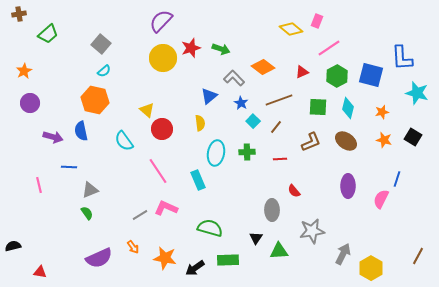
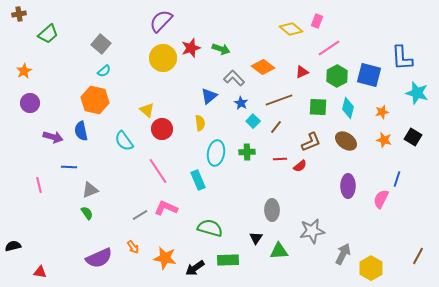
blue square at (371, 75): moved 2 px left
red semicircle at (294, 191): moved 6 px right, 25 px up; rotated 88 degrees counterclockwise
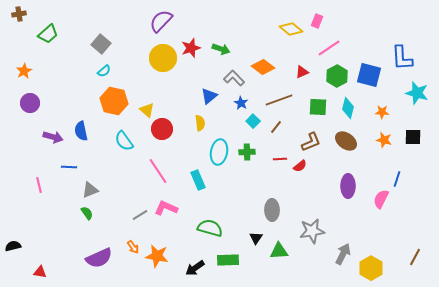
orange hexagon at (95, 100): moved 19 px right, 1 px down
orange star at (382, 112): rotated 16 degrees clockwise
black square at (413, 137): rotated 30 degrees counterclockwise
cyan ellipse at (216, 153): moved 3 px right, 1 px up
brown line at (418, 256): moved 3 px left, 1 px down
orange star at (165, 258): moved 8 px left, 2 px up
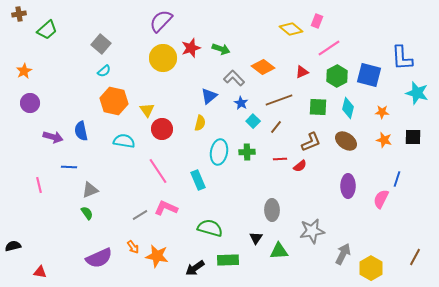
green trapezoid at (48, 34): moved 1 px left, 4 px up
yellow triangle at (147, 110): rotated 14 degrees clockwise
yellow semicircle at (200, 123): rotated 21 degrees clockwise
cyan semicircle at (124, 141): rotated 135 degrees clockwise
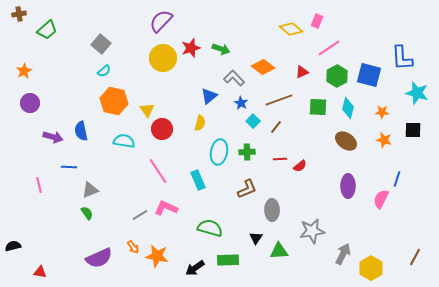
black square at (413, 137): moved 7 px up
brown L-shape at (311, 142): moved 64 px left, 47 px down
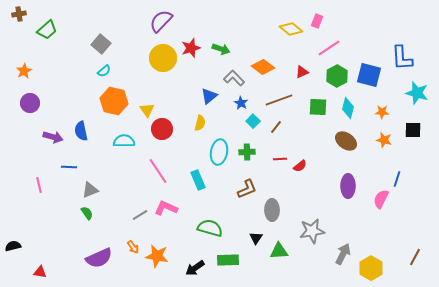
cyan semicircle at (124, 141): rotated 10 degrees counterclockwise
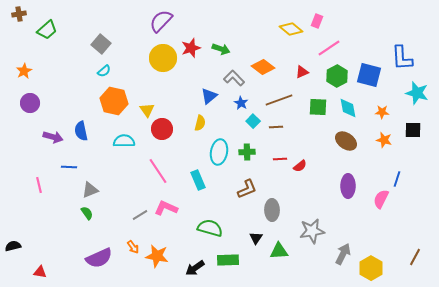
cyan diamond at (348, 108): rotated 25 degrees counterclockwise
brown line at (276, 127): rotated 48 degrees clockwise
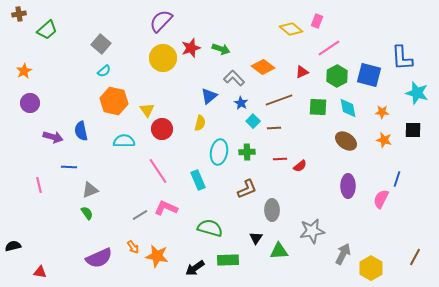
brown line at (276, 127): moved 2 px left, 1 px down
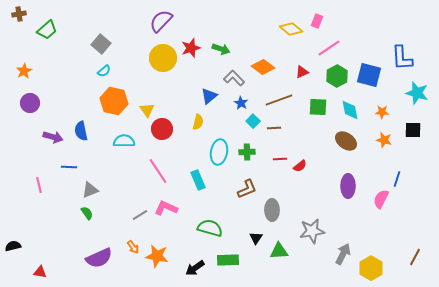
cyan diamond at (348, 108): moved 2 px right, 2 px down
yellow semicircle at (200, 123): moved 2 px left, 1 px up
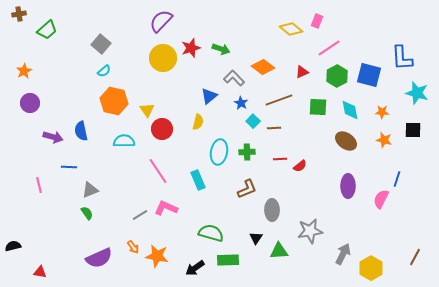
green semicircle at (210, 228): moved 1 px right, 5 px down
gray star at (312, 231): moved 2 px left
